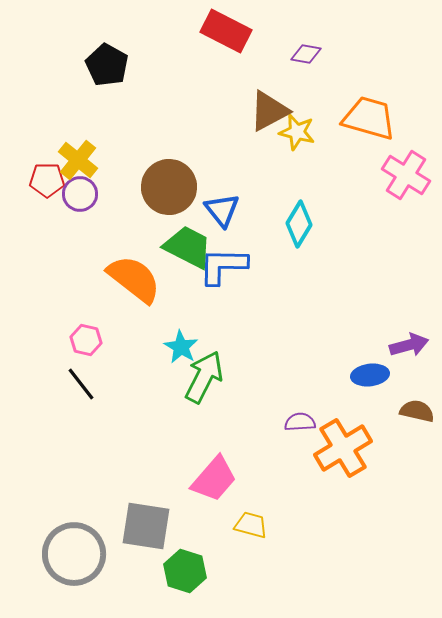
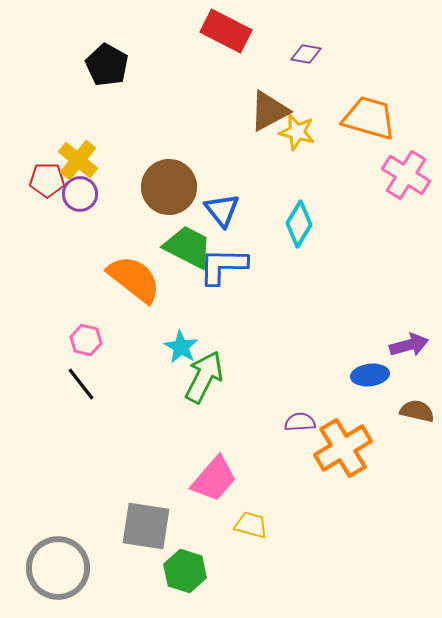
gray circle: moved 16 px left, 14 px down
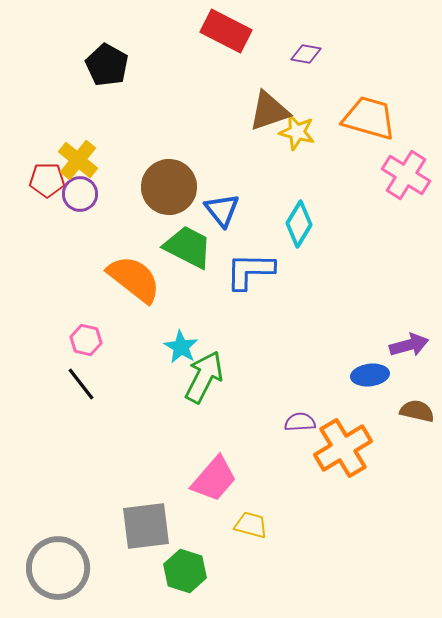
brown triangle: rotated 9 degrees clockwise
blue L-shape: moved 27 px right, 5 px down
gray square: rotated 16 degrees counterclockwise
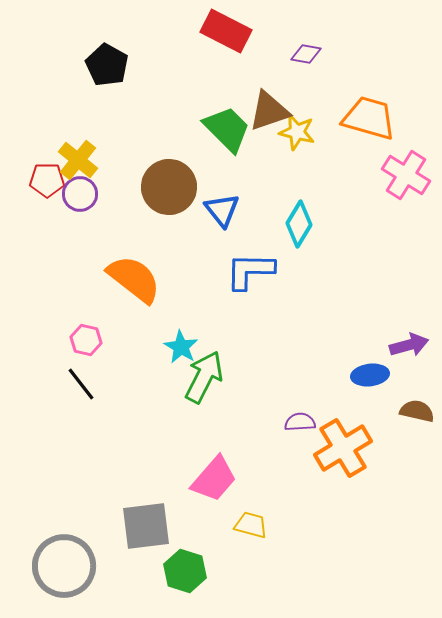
green trapezoid: moved 39 px right, 118 px up; rotated 18 degrees clockwise
gray circle: moved 6 px right, 2 px up
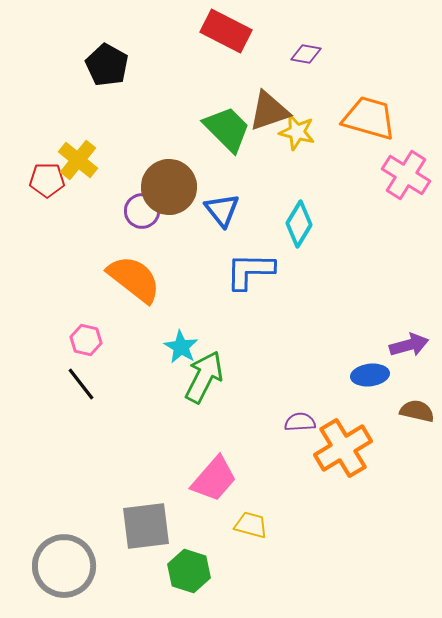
purple circle: moved 62 px right, 17 px down
green hexagon: moved 4 px right
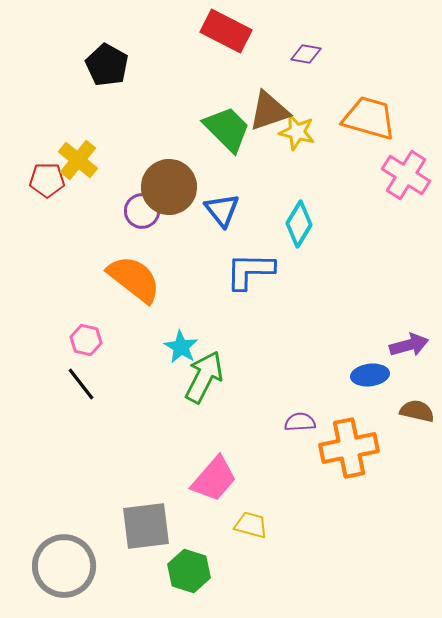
orange cross: moved 6 px right; rotated 20 degrees clockwise
